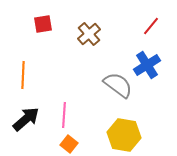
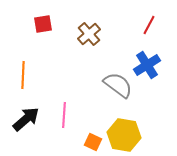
red line: moved 2 px left, 1 px up; rotated 12 degrees counterclockwise
orange square: moved 24 px right, 2 px up; rotated 12 degrees counterclockwise
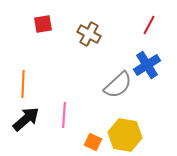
brown cross: rotated 20 degrees counterclockwise
orange line: moved 9 px down
gray semicircle: rotated 100 degrees clockwise
yellow hexagon: moved 1 px right
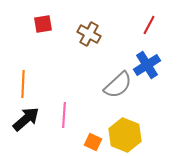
yellow hexagon: rotated 12 degrees clockwise
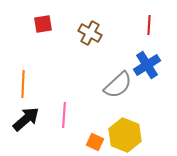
red line: rotated 24 degrees counterclockwise
brown cross: moved 1 px right, 1 px up
orange square: moved 2 px right
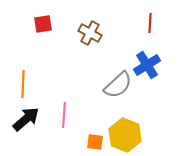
red line: moved 1 px right, 2 px up
orange square: rotated 18 degrees counterclockwise
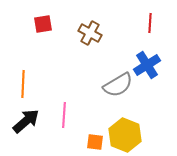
gray semicircle: rotated 12 degrees clockwise
black arrow: moved 2 px down
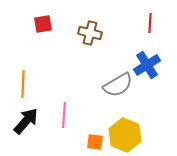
brown cross: rotated 15 degrees counterclockwise
black arrow: rotated 8 degrees counterclockwise
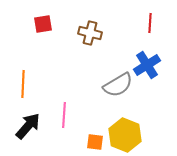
black arrow: moved 2 px right, 5 px down
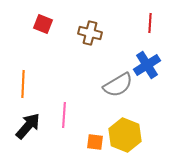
red square: rotated 30 degrees clockwise
